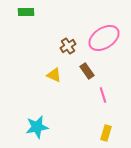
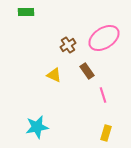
brown cross: moved 1 px up
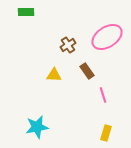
pink ellipse: moved 3 px right, 1 px up
yellow triangle: rotated 21 degrees counterclockwise
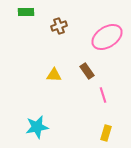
brown cross: moved 9 px left, 19 px up; rotated 14 degrees clockwise
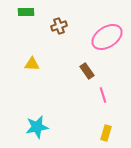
yellow triangle: moved 22 px left, 11 px up
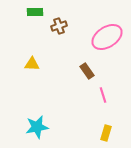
green rectangle: moved 9 px right
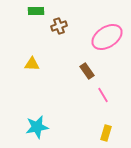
green rectangle: moved 1 px right, 1 px up
pink line: rotated 14 degrees counterclockwise
